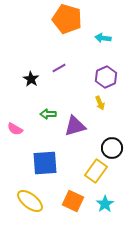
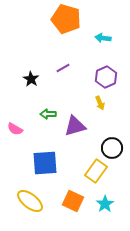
orange pentagon: moved 1 px left
purple line: moved 4 px right
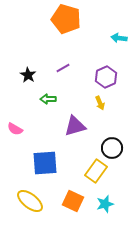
cyan arrow: moved 16 px right
black star: moved 3 px left, 4 px up
green arrow: moved 15 px up
cyan star: rotated 18 degrees clockwise
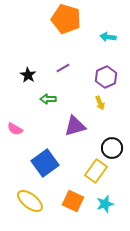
cyan arrow: moved 11 px left, 1 px up
blue square: rotated 32 degrees counterclockwise
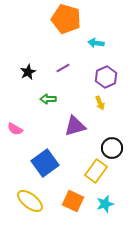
cyan arrow: moved 12 px left, 6 px down
black star: moved 3 px up; rotated 14 degrees clockwise
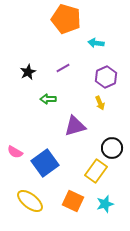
pink semicircle: moved 23 px down
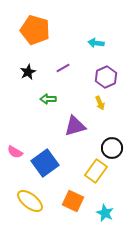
orange pentagon: moved 31 px left, 11 px down
cyan star: moved 9 px down; rotated 30 degrees counterclockwise
